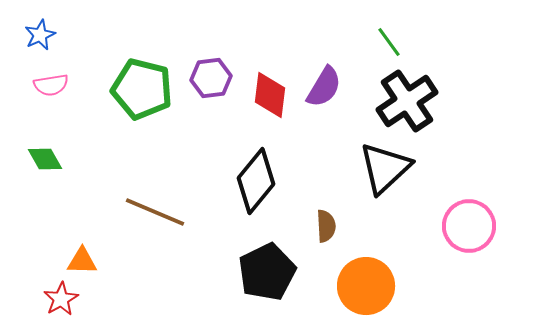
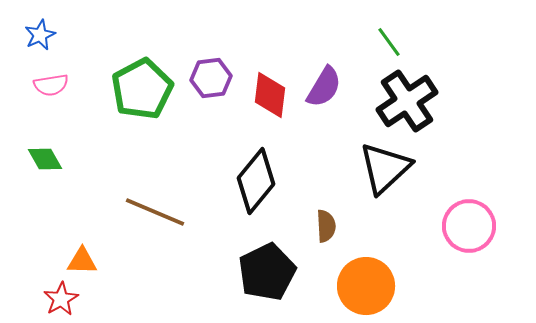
green pentagon: rotated 30 degrees clockwise
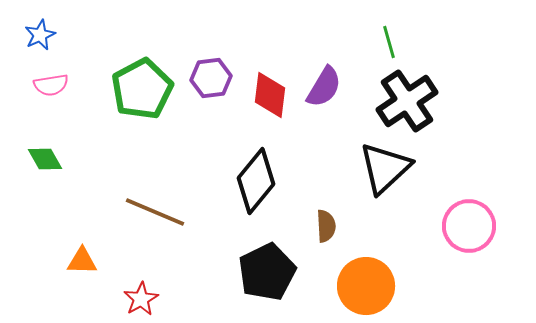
green line: rotated 20 degrees clockwise
red star: moved 80 px right
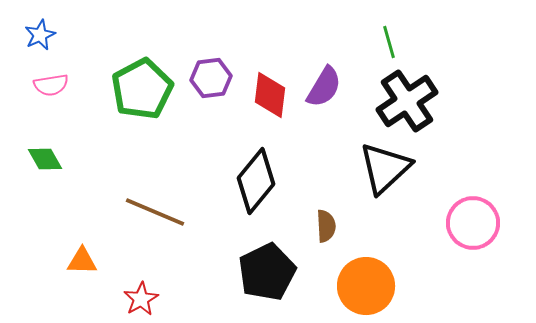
pink circle: moved 4 px right, 3 px up
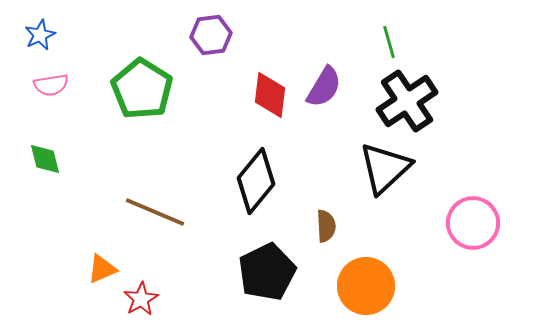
purple hexagon: moved 43 px up
green pentagon: rotated 12 degrees counterclockwise
green diamond: rotated 15 degrees clockwise
orange triangle: moved 20 px right, 8 px down; rotated 24 degrees counterclockwise
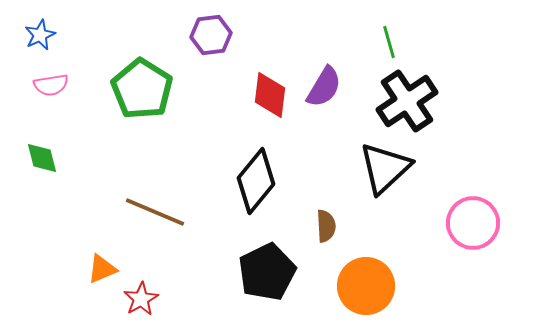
green diamond: moved 3 px left, 1 px up
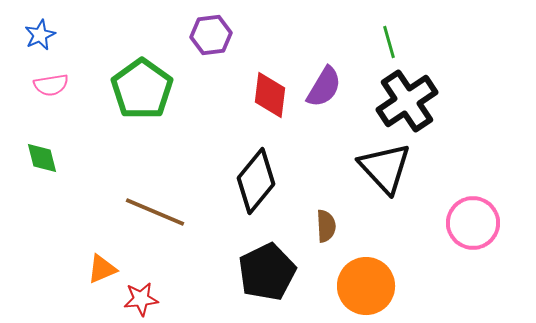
green pentagon: rotated 4 degrees clockwise
black triangle: rotated 30 degrees counterclockwise
red star: rotated 24 degrees clockwise
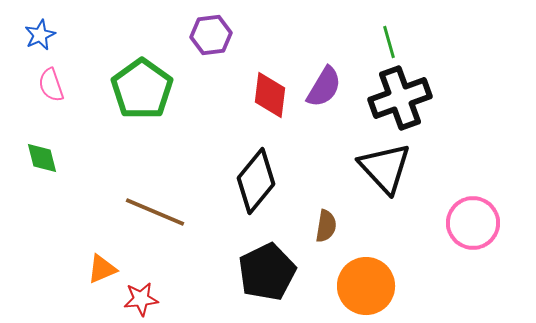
pink semicircle: rotated 80 degrees clockwise
black cross: moved 7 px left, 3 px up; rotated 14 degrees clockwise
brown semicircle: rotated 12 degrees clockwise
